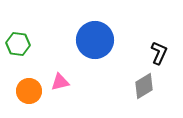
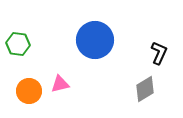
pink triangle: moved 2 px down
gray diamond: moved 1 px right, 3 px down
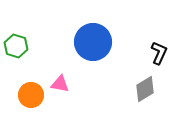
blue circle: moved 2 px left, 2 px down
green hexagon: moved 2 px left, 2 px down; rotated 10 degrees clockwise
pink triangle: rotated 24 degrees clockwise
orange circle: moved 2 px right, 4 px down
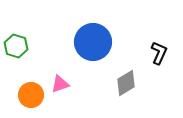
pink triangle: rotated 30 degrees counterclockwise
gray diamond: moved 19 px left, 6 px up
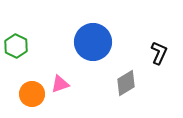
green hexagon: rotated 10 degrees clockwise
orange circle: moved 1 px right, 1 px up
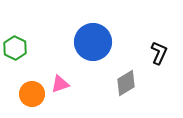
green hexagon: moved 1 px left, 2 px down
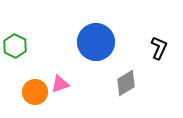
blue circle: moved 3 px right
green hexagon: moved 2 px up
black L-shape: moved 5 px up
orange circle: moved 3 px right, 2 px up
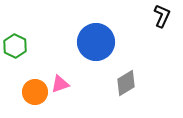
black L-shape: moved 3 px right, 32 px up
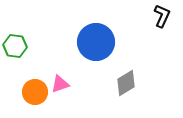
green hexagon: rotated 20 degrees counterclockwise
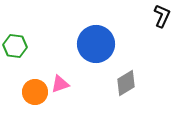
blue circle: moved 2 px down
